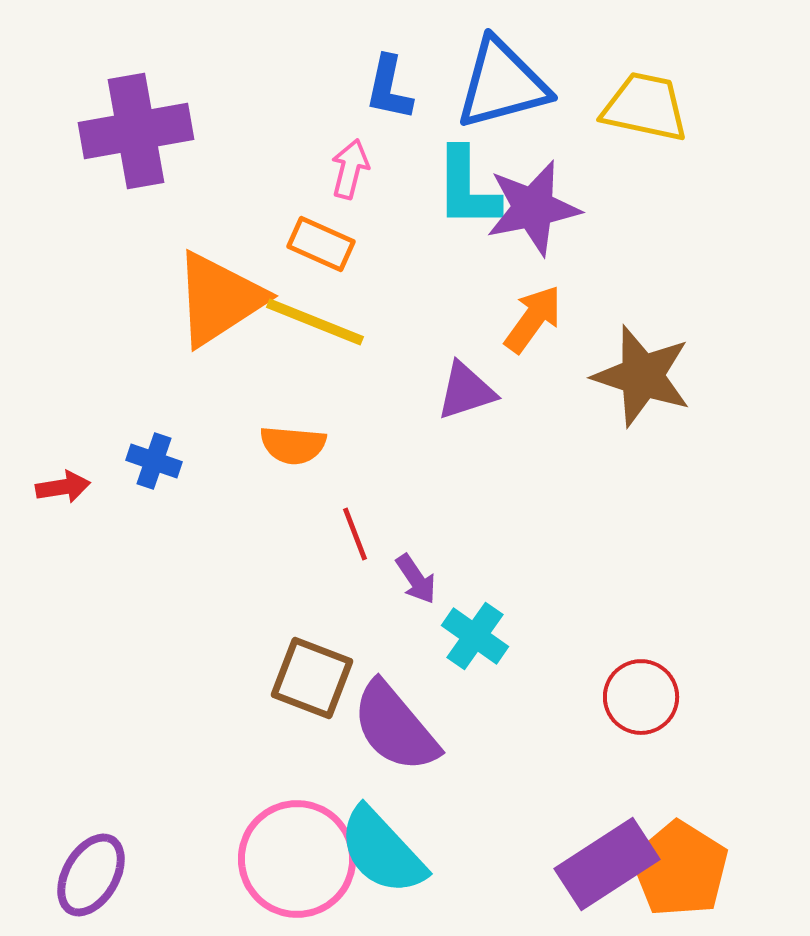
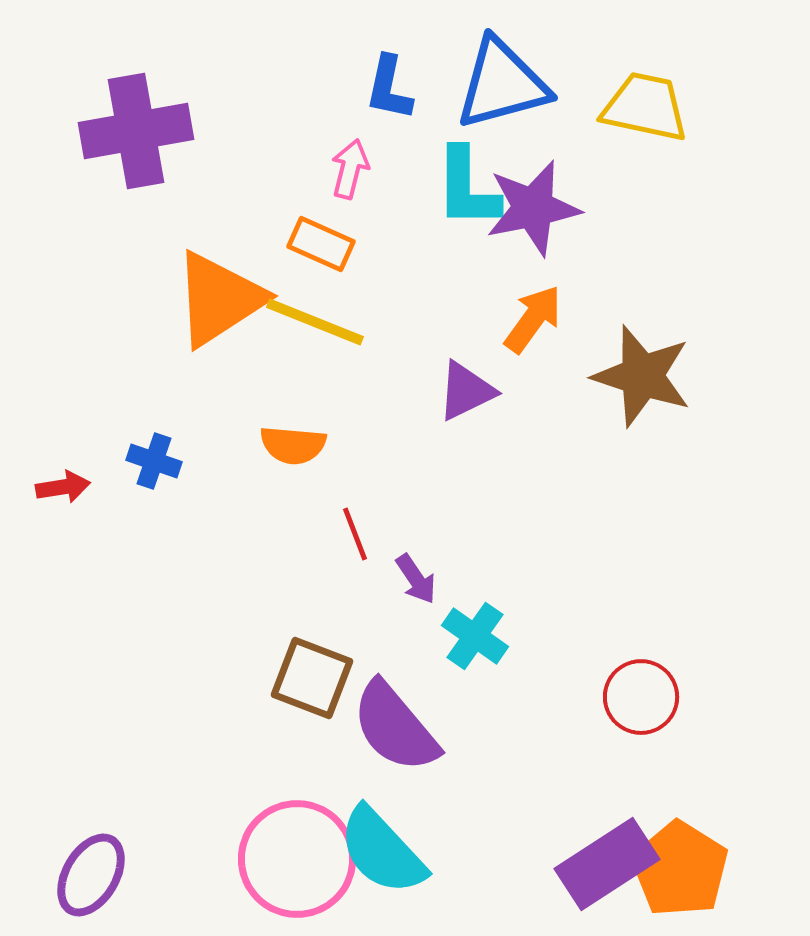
purple triangle: rotated 8 degrees counterclockwise
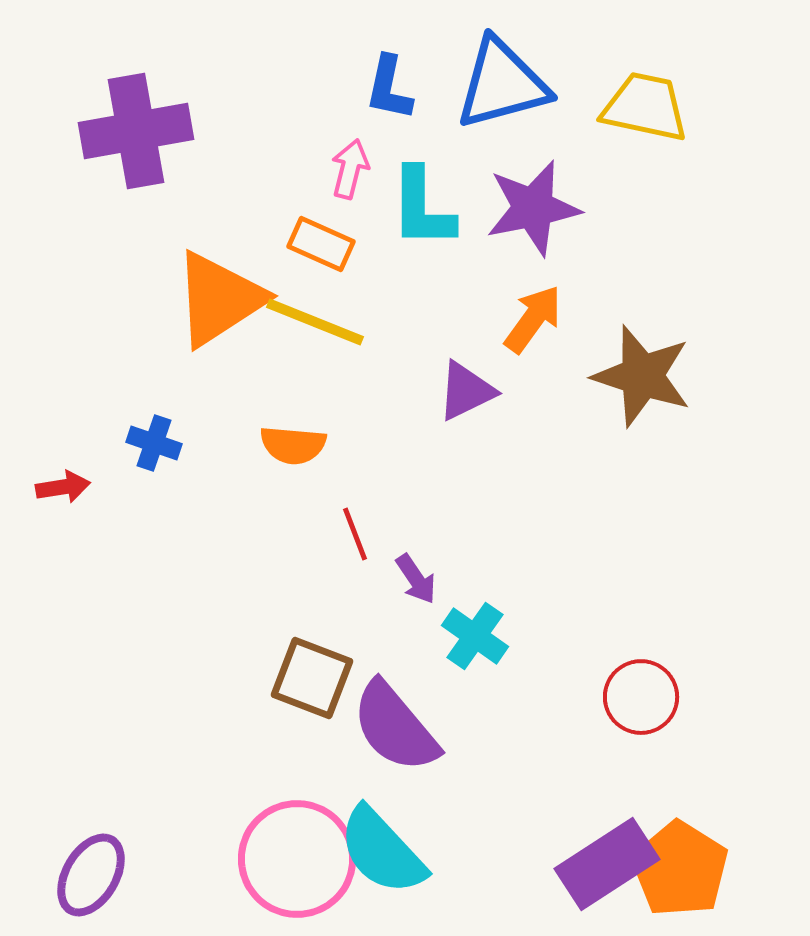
cyan L-shape: moved 45 px left, 20 px down
blue cross: moved 18 px up
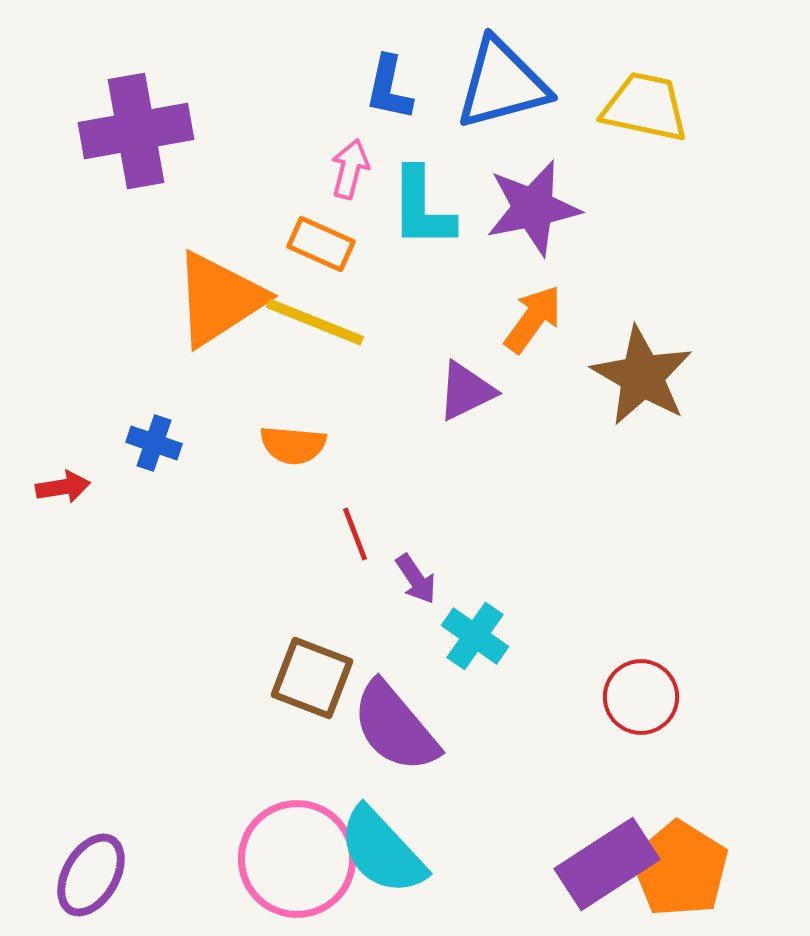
brown star: rotated 12 degrees clockwise
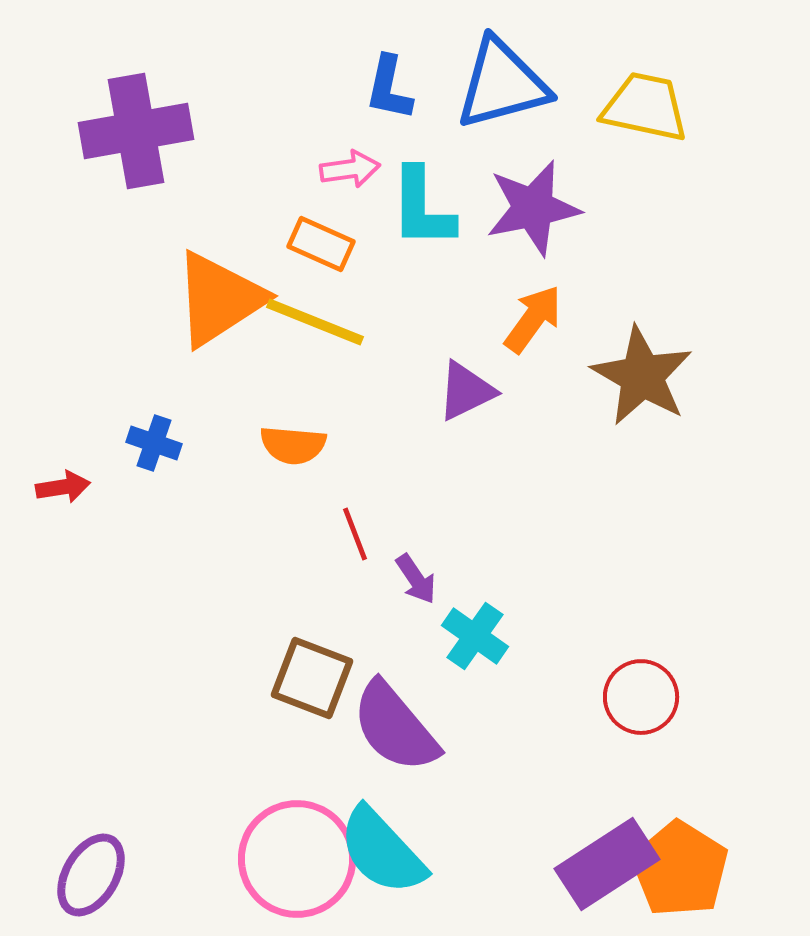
pink arrow: rotated 68 degrees clockwise
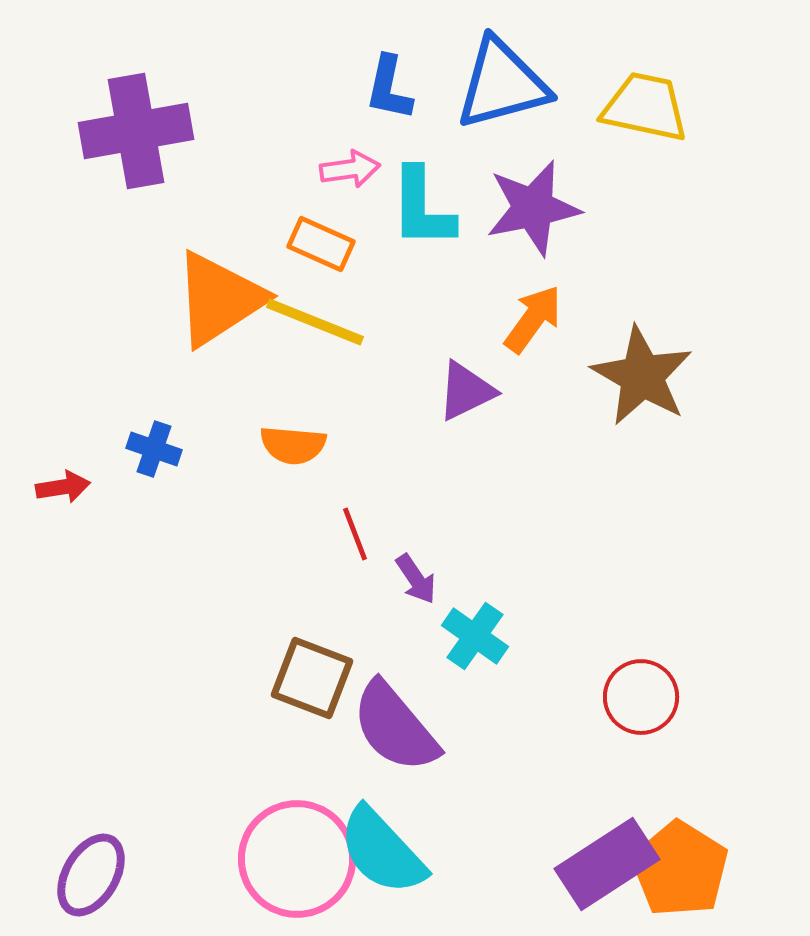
blue cross: moved 6 px down
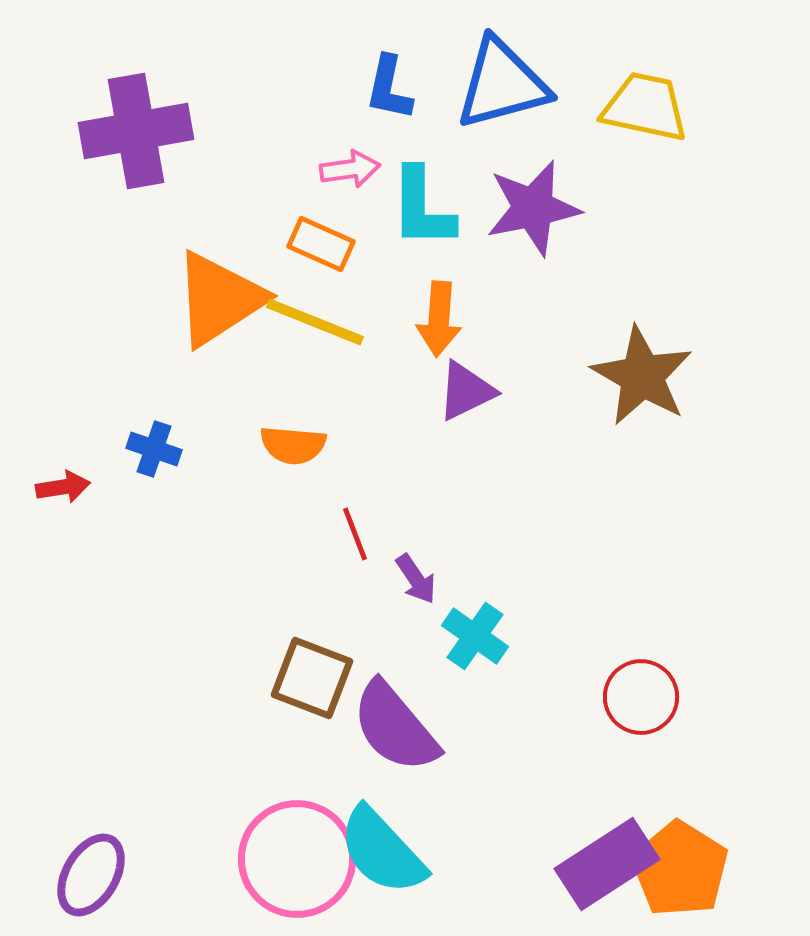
orange arrow: moved 94 px left; rotated 148 degrees clockwise
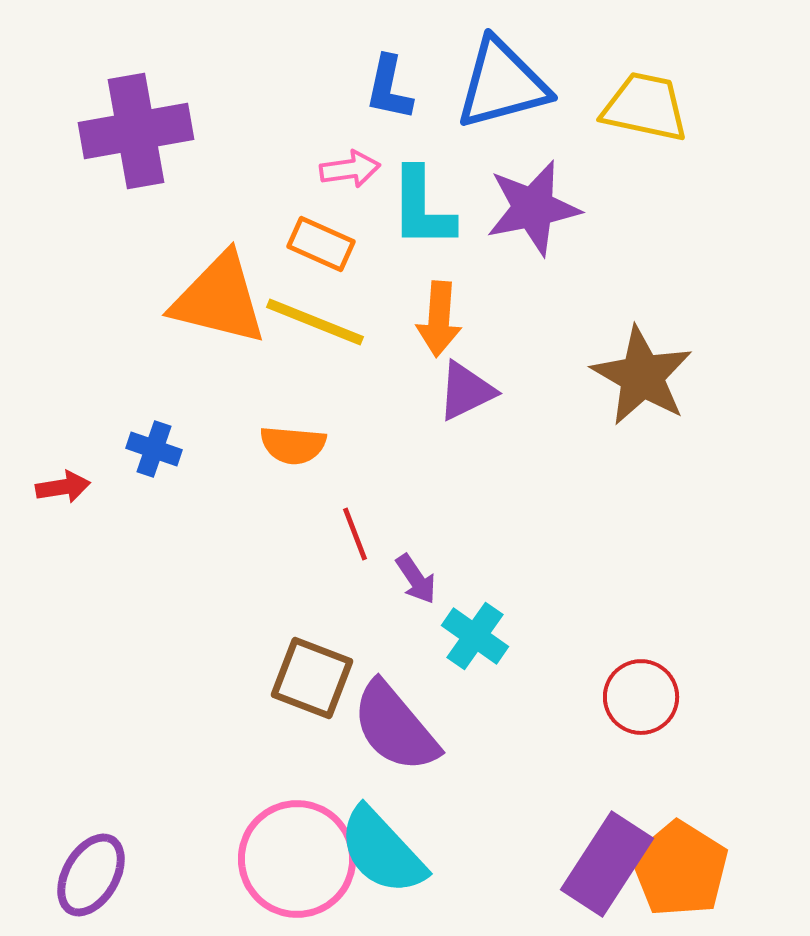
orange triangle: rotated 47 degrees clockwise
purple rectangle: rotated 24 degrees counterclockwise
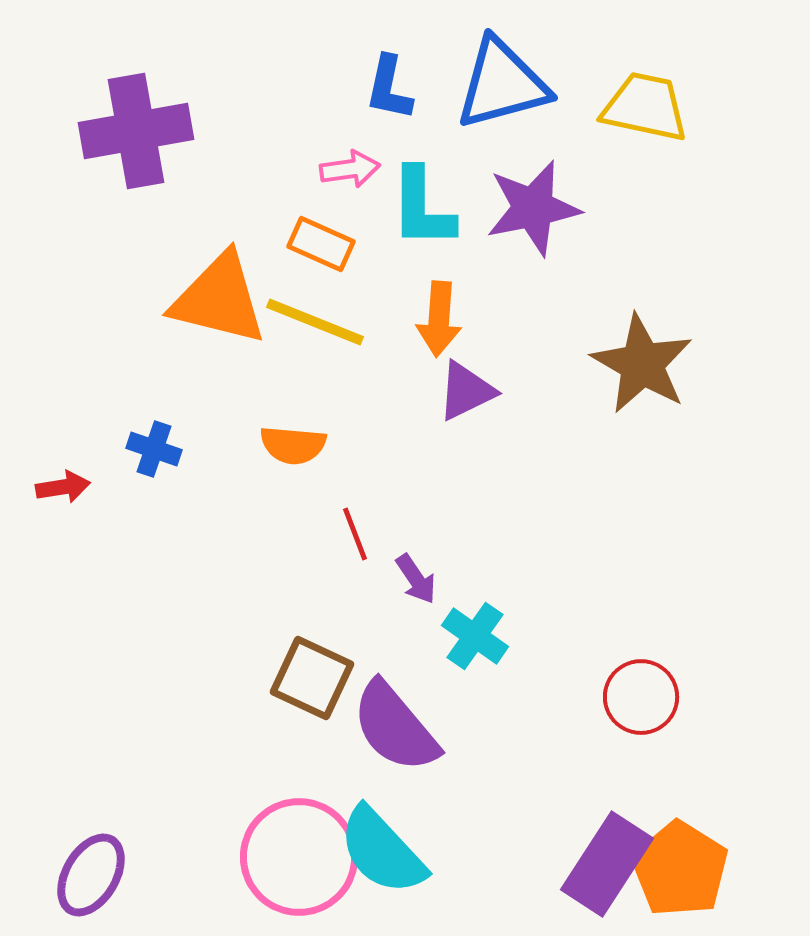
brown star: moved 12 px up
brown square: rotated 4 degrees clockwise
pink circle: moved 2 px right, 2 px up
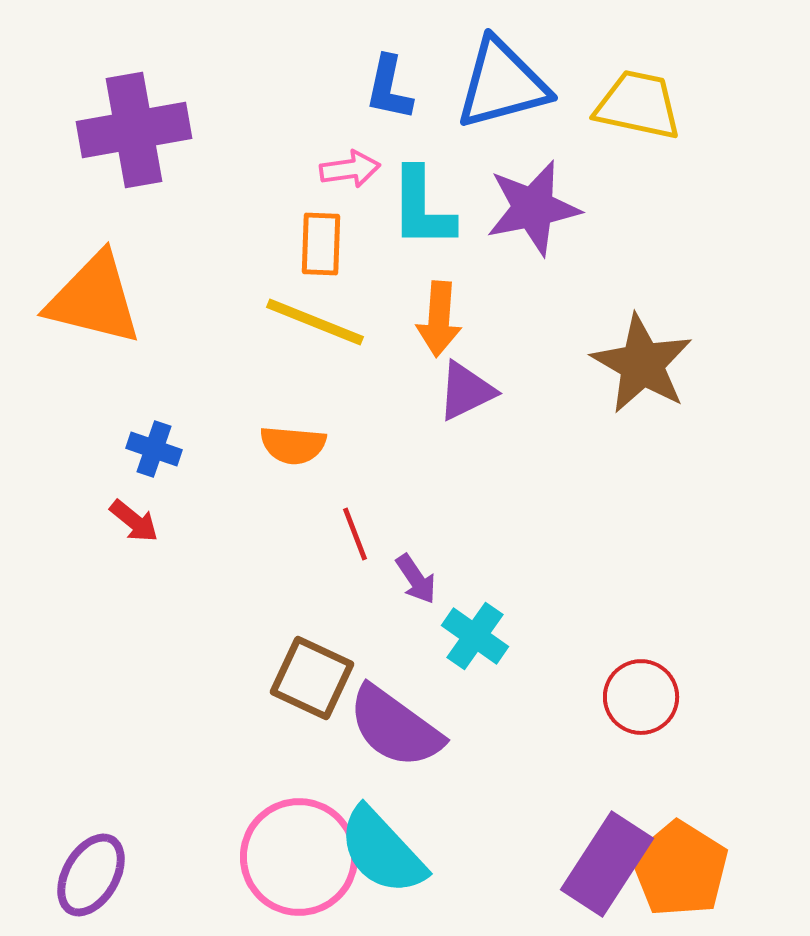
yellow trapezoid: moved 7 px left, 2 px up
purple cross: moved 2 px left, 1 px up
orange rectangle: rotated 68 degrees clockwise
orange triangle: moved 125 px left
red arrow: moved 71 px right, 34 px down; rotated 48 degrees clockwise
purple semicircle: rotated 14 degrees counterclockwise
